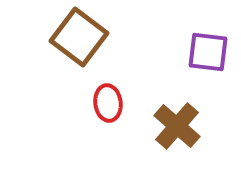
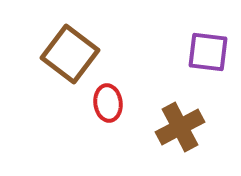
brown square: moved 9 px left, 17 px down
brown cross: moved 3 px right, 1 px down; rotated 21 degrees clockwise
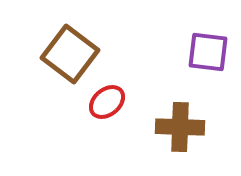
red ellipse: moved 1 px left, 1 px up; rotated 57 degrees clockwise
brown cross: rotated 30 degrees clockwise
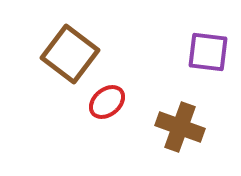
brown cross: rotated 18 degrees clockwise
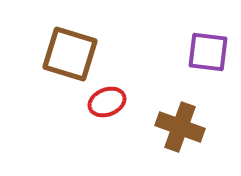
brown square: rotated 20 degrees counterclockwise
red ellipse: rotated 18 degrees clockwise
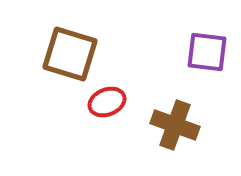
purple square: moved 1 px left
brown cross: moved 5 px left, 2 px up
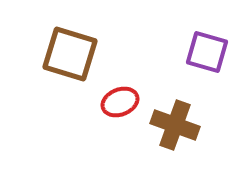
purple square: rotated 9 degrees clockwise
red ellipse: moved 13 px right
